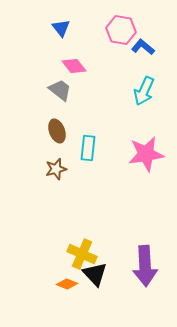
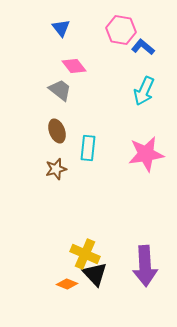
yellow cross: moved 3 px right
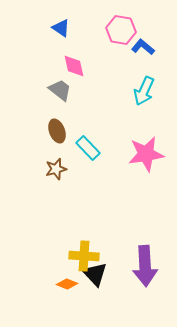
blue triangle: rotated 18 degrees counterclockwise
pink diamond: rotated 25 degrees clockwise
cyan rectangle: rotated 50 degrees counterclockwise
yellow cross: moved 1 px left, 2 px down; rotated 20 degrees counterclockwise
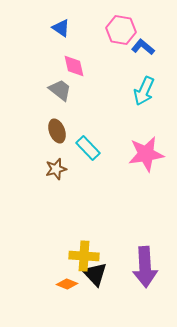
purple arrow: moved 1 px down
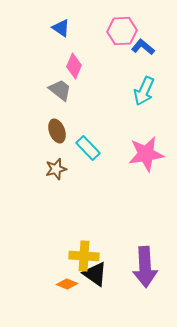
pink hexagon: moved 1 px right, 1 px down; rotated 12 degrees counterclockwise
pink diamond: rotated 35 degrees clockwise
black triangle: rotated 12 degrees counterclockwise
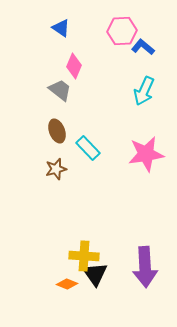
black triangle: rotated 20 degrees clockwise
